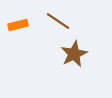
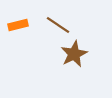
brown line: moved 4 px down
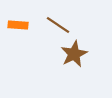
orange rectangle: rotated 18 degrees clockwise
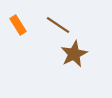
orange rectangle: rotated 54 degrees clockwise
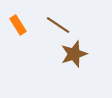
brown star: rotated 8 degrees clockwise
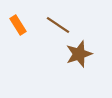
brown star: moved 5 px right
